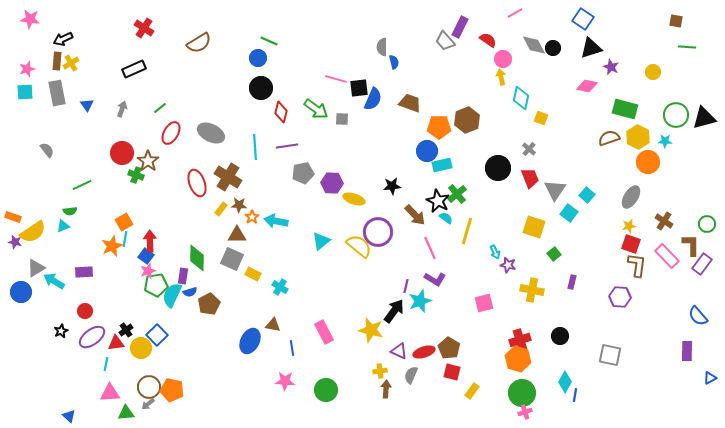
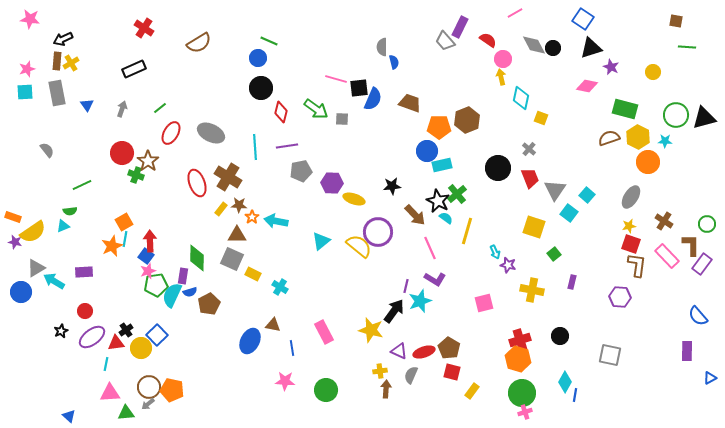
gray pentagon at (303, 173): moved 2 px left, 2 px up
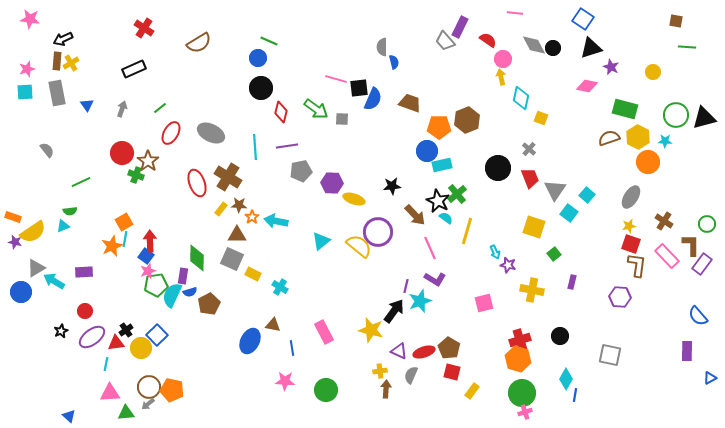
pink line at (515, 13): rotated 35 degrees clockwise
green line at (82, 185): moved 1 px left, 3 px up
cyan diamond at (565, 382): moved 1 px right, 3 px up
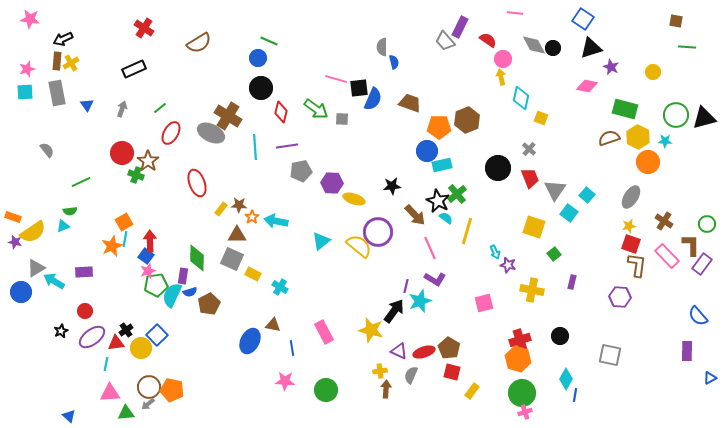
brown cross at (228, 177): moved 61 px up
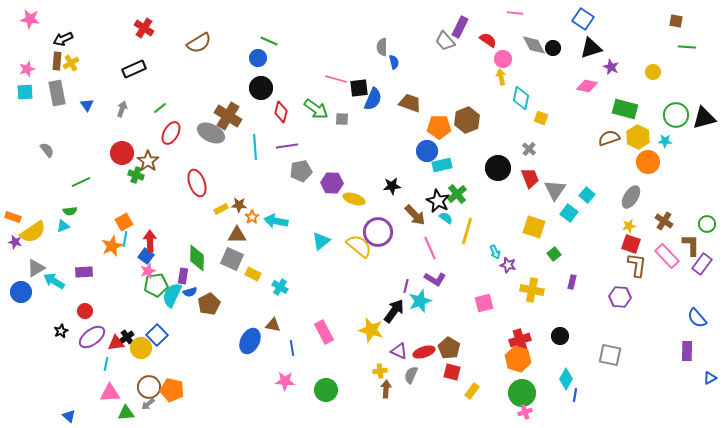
yellow rectangle at (221, 209): rotated 24 degrees clockwise
blue semicircle at (698, 316): moved 1 px left, 2 px down
black cross at (126, 330): moved 1 px right, 7 px down
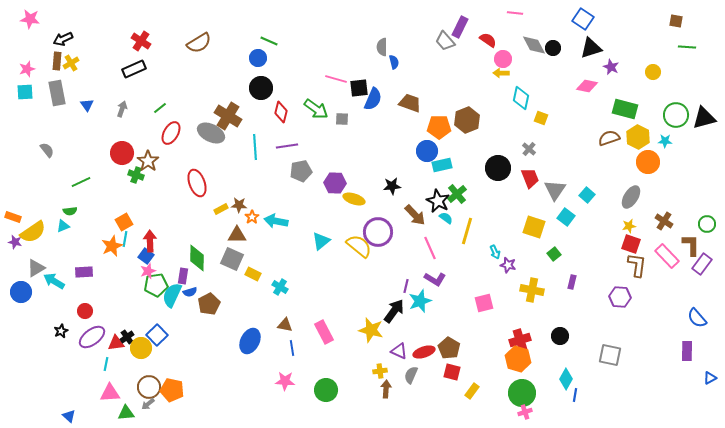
red cross at (144, 28): moved 3 px left, 13 px down
yellow arrow at (501, 77): moved 4 px up; rotated 77 degrees counterclockwise
purple hexagon at (332, 183): moved 3 px right
cyan square at (569, 213): moved 3 px left, 4 px down
brown triangle at (273, 325): moved 12 px right
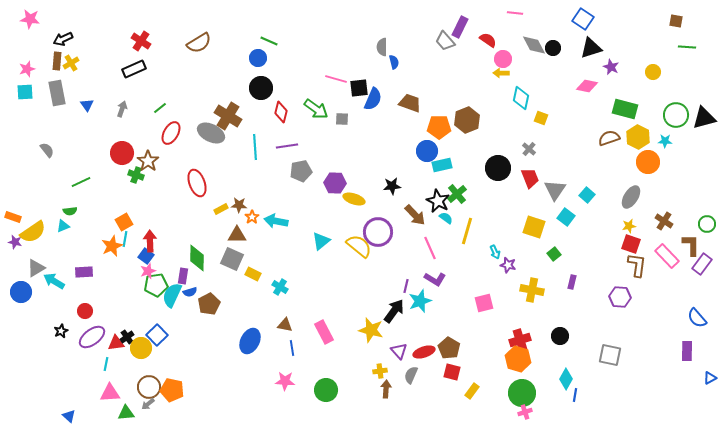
purple triangle at (399, 351): rotated 24 degrees clockwise
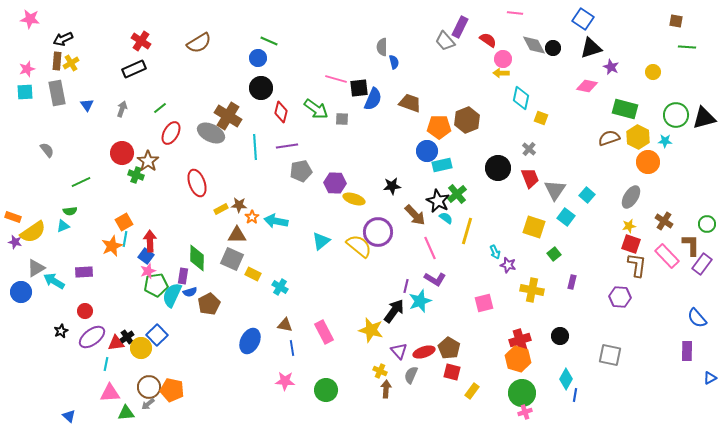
yellow cross at (380, 371): rotated 32 degrees clockwise
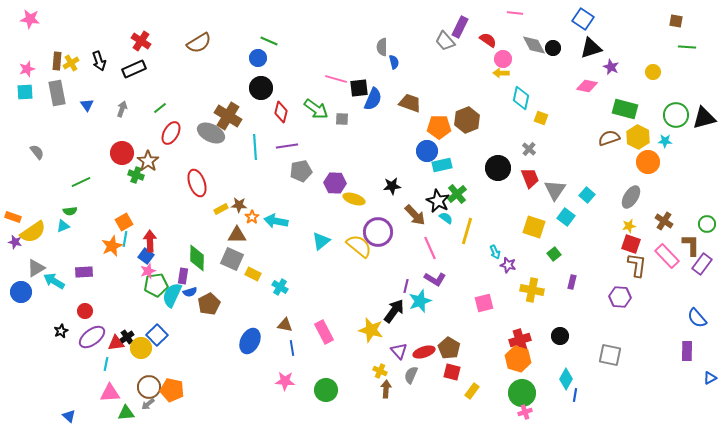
black arrow at (63, 39): moved 36 px right, 22 px down; rotated 84 degrees counterclockwise
gray semicircle at (47, 150): moved 10 px left, 2 px down
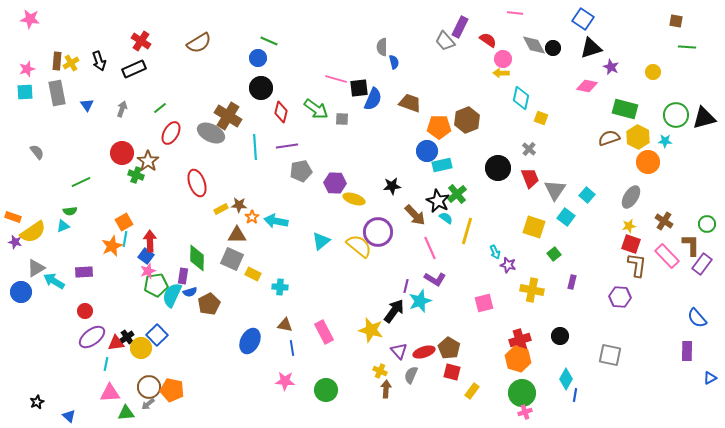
cyan cross at (280, 287): rotated 28 degrees counterclockwise
black star at (61, 331): moved 24 px left, 71 px down
